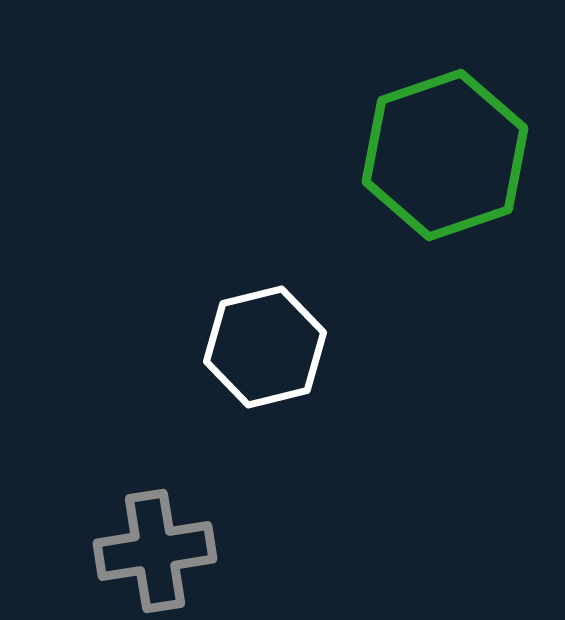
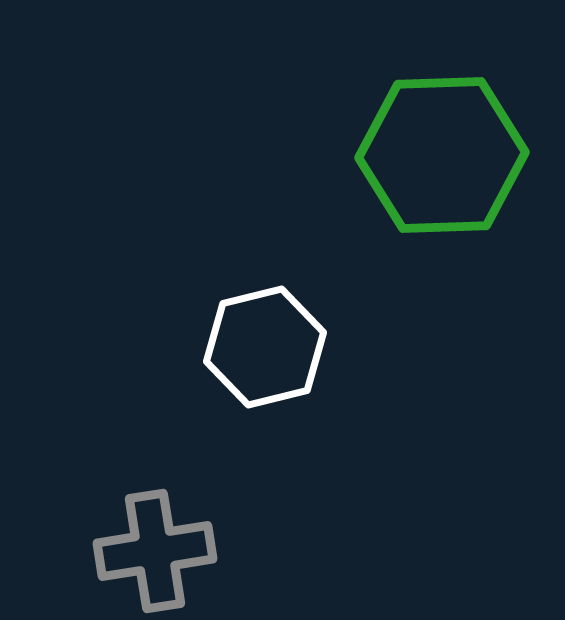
green hexagon: moved 3 px left; rotated 17 degrees clockwise
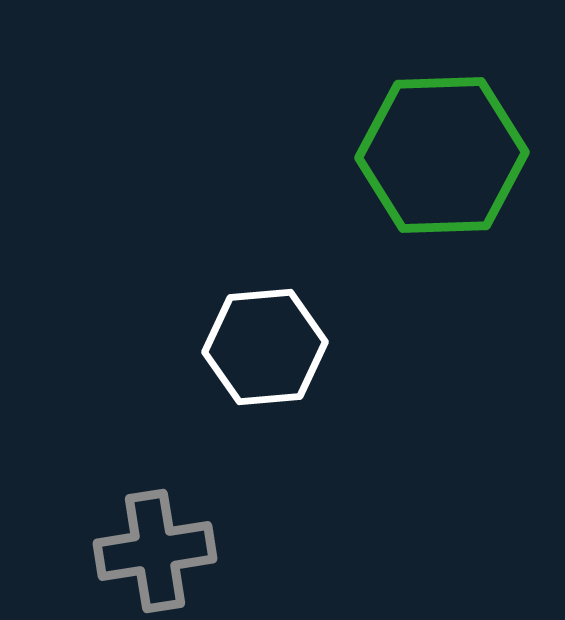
white hexagon: rotated 9 degrees clockwise
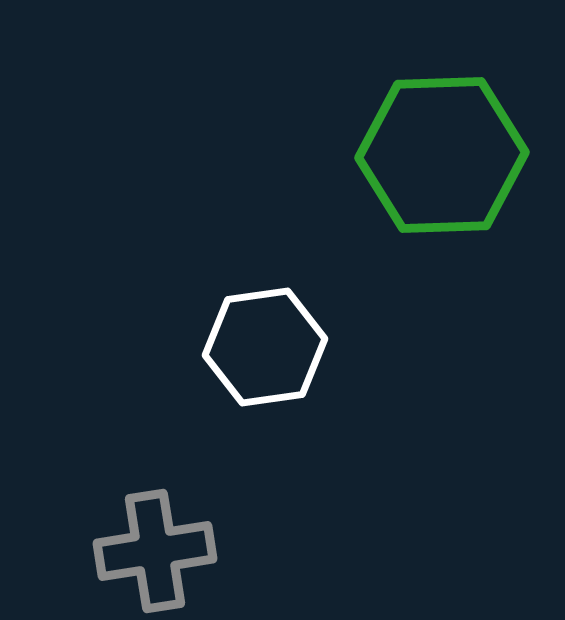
white hexagon: rotated 3 degrees counterclockwise
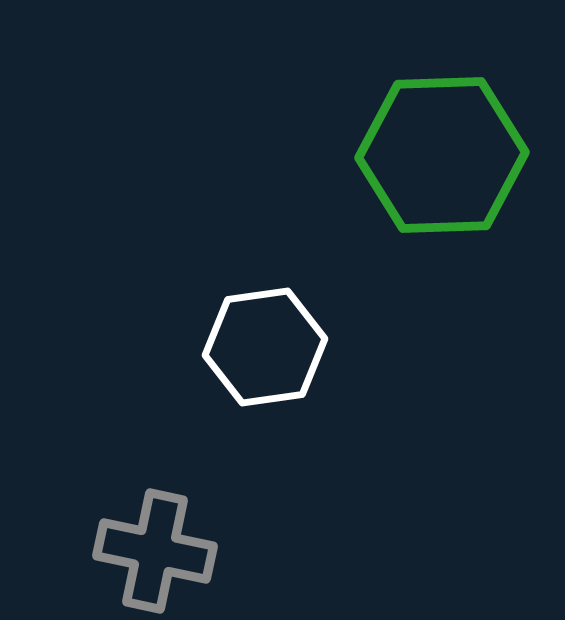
gray cross: rotated 21 degrees clockwise
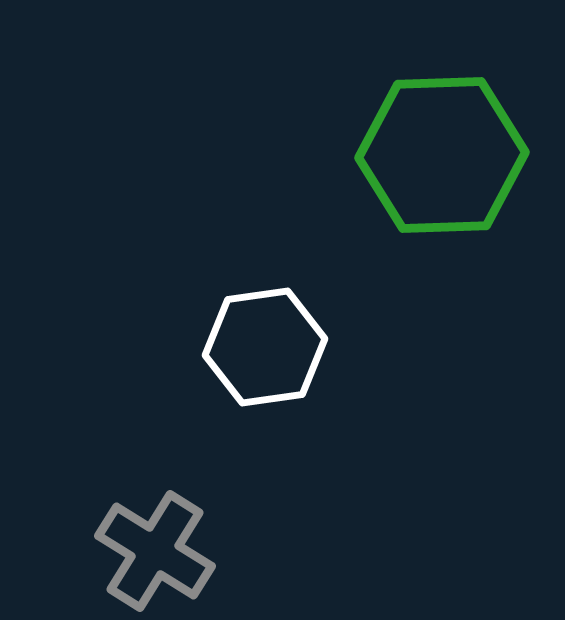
gray cross: rotated 20 degrees clockwise
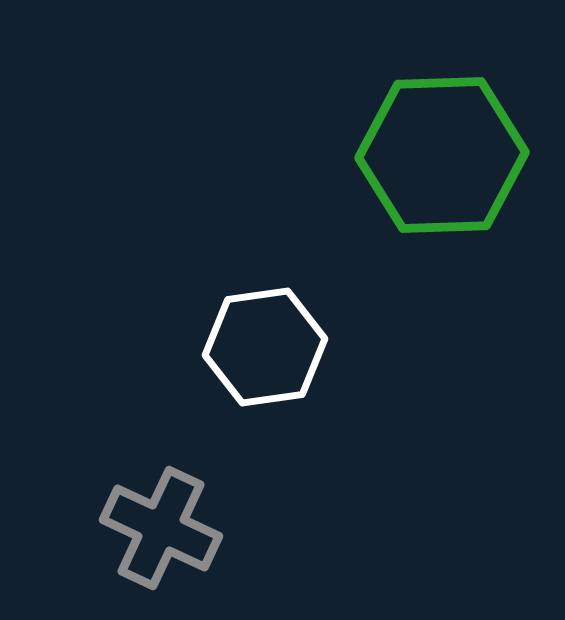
gray cross: moved 6 px right, 23 px up; rotated 7 degrees counterclockwise
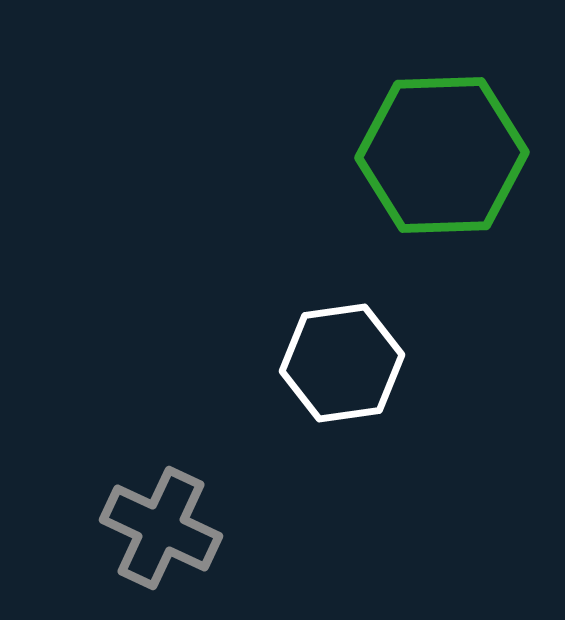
white hexagon: moved 77 px right, 16 px down
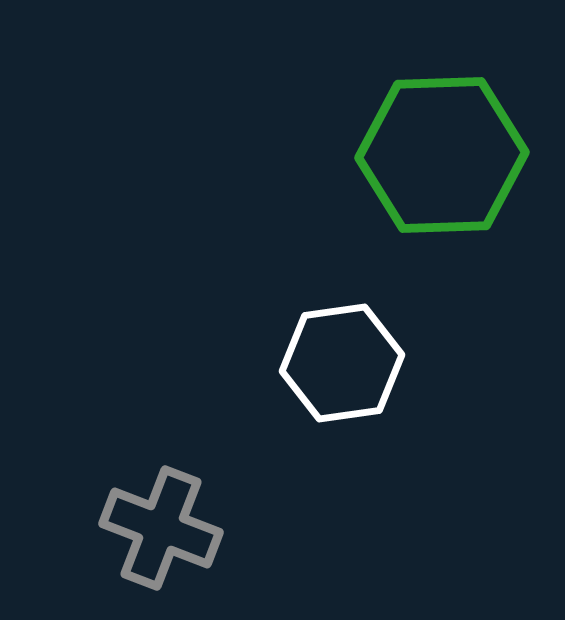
gray cross: rotated 4 degrees counterclockwise
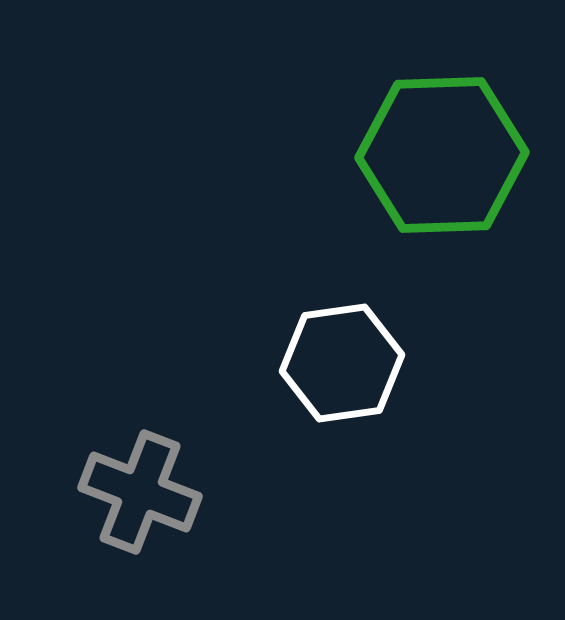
gray cross: moved 21 px left, 36 px up
